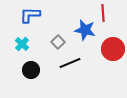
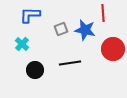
gray square: moved 3 px right, 13 px up; rotated 24 degrees clockwise
black line: rotated 15 degrees clockwise
black circle: moved 4 px right
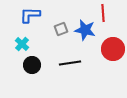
black circle: moved 3 px left, 5 px up
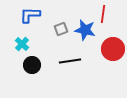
red line: moved 1 px down; rotated 12 degrees clockwise
black line: moved 2 px up
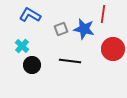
blue L-shape: rotated 30 degrees clockwise
blue star: moved 1 px left, 1 px up
cyan cross: moved 2 px down
black line: rotated 15 degrees clockwise
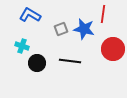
cyan cross: rotated 24 degrees counterclockwise
black circle: moved 5 px right, 2 px up
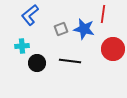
blue L-shape: rotated 70 degrees counterclockwise
cyan cross: rotated 24 degrees counterclockwise
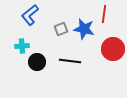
red line: moved 1 px right
black circle: moved 1 px up
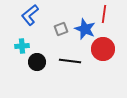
blue star: moved 1 px right; rotated 10 degrees clockwise
red circle: moved 10 px left
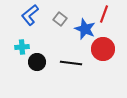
red line: rotated 12 degrees clockwise
gray square: moved 1 px left, 10 px up; rotated 32 degrees counterclockwise
cyan cross: moved 1 px down
black line: moved 1 px right, 2 px down
